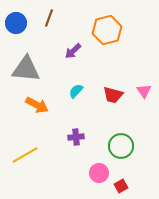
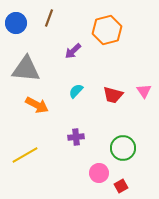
green circle: moved 2 px right, 2 px down
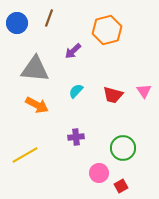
blue circle: moved 1 px right
gray triangle: moved 9 px right
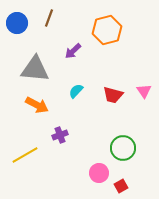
purple cross: moved 16 px left, 2 px up; rotated 14 degrees counterclockwise
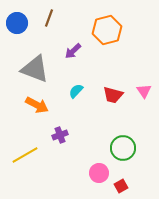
gray triangle: rotated 16 degrees clockwise
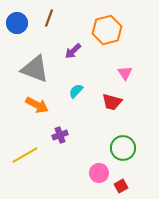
pink triangle: moved 19 px left, 18 px up
red trapezoid: moved 1 px left, 7 px down
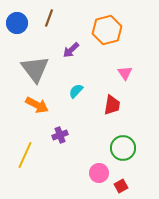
purple arrow: moved 2 px left, 1 px up
gray triangle: rotated 32 degrees clockwise
red trapezoid: moved 3 px down; rotated 95 degrees counterclockwise
yellow line: rotated 36 degrees counterclockwise
